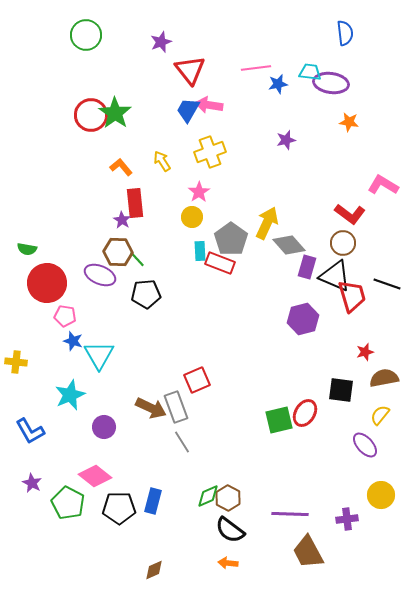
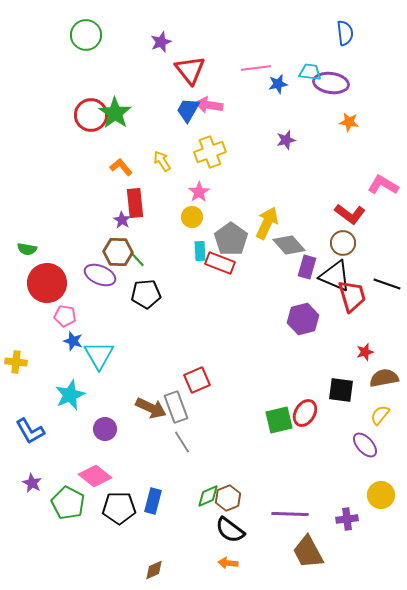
purple circle at (104, 427): moved 1 px right, 2 px down
brown hexagon at (228, 498): rotated 10 degrees clockwise
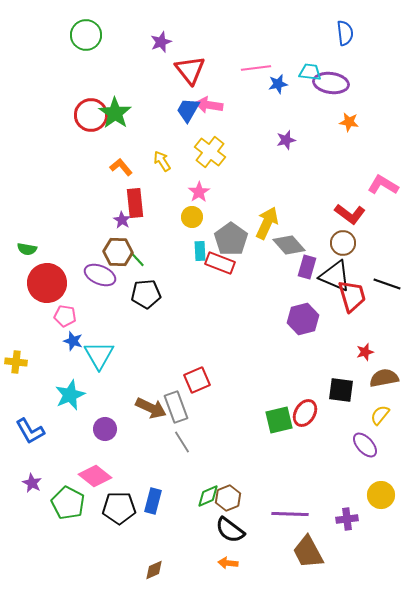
yellow cross at (210, 152): rotated 32 degrees counterclockwise
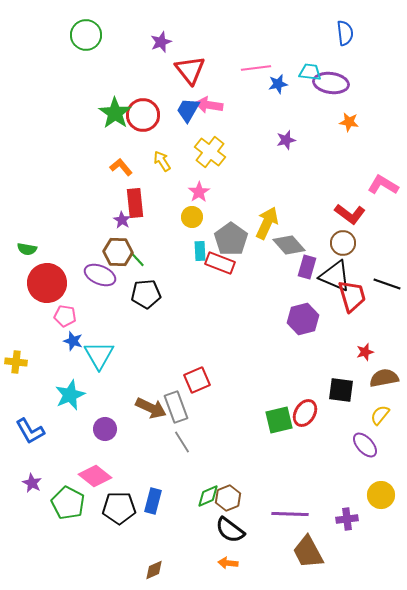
red circle at (91, 115): moved 52 px right
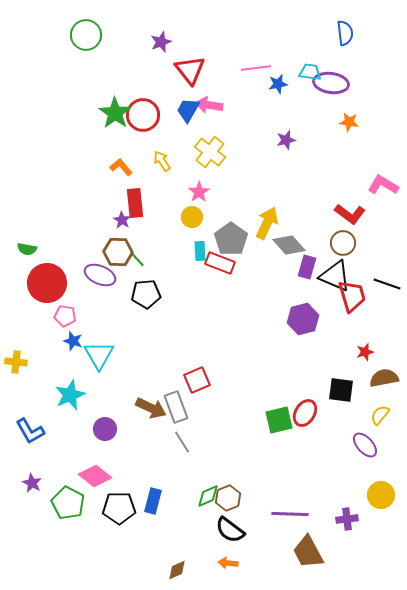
brown diamond at (154, 570): moved 23 px right
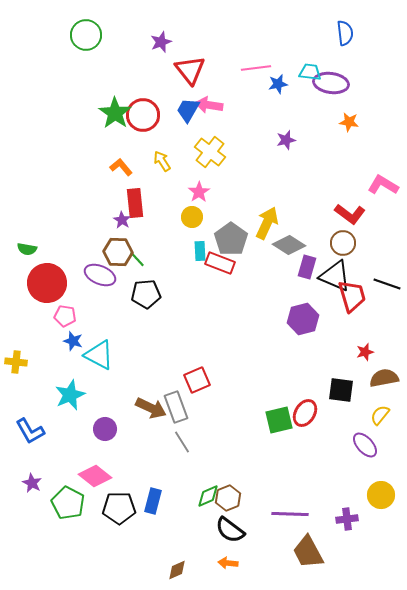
gray diamond at (289, 245): rotated 16 degrees counterclockwise
cyan triangle at (99, 355): rotated 32 degrees counterclockwise
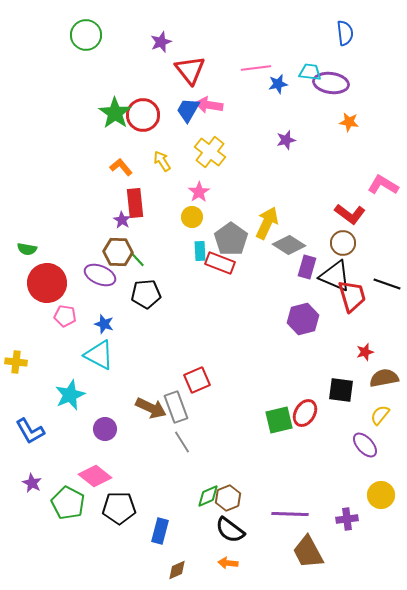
blue star at (73, 341): moved 31 px right, 17 px up
blue rectangle at (153, 501): moved 7 px right, 30 px down
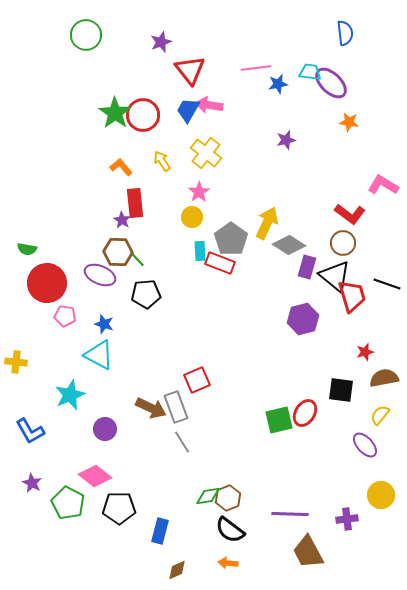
purple ellipse at (331, 83): rotated 36 degrees clockwise
yellow cross at (210, 152): moved 4 px left, 1 px down
black triangle at (335, 276): rotated 16 degrees clockwise
green diamond at (208, 496): rotated 15 degrees clockwise
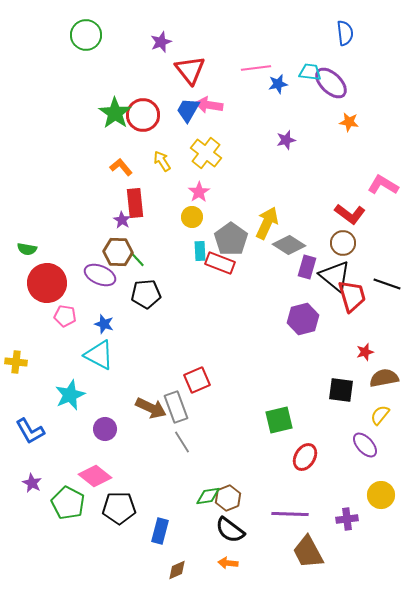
red ellipse at (305, 413): moved 44 px down
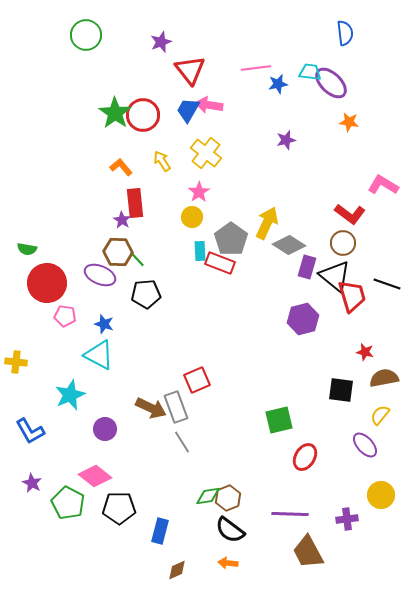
red star at (365, 352): rotated 30 degrees clockwise
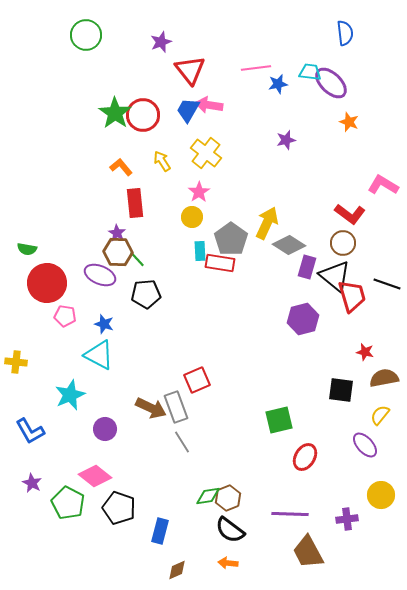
orange star at (349, 122): rotated 12 degrees clockwise
purple star at (122, 220): moved 5 px left, 13 px down
red rectangle at (220, 263): rotated 12 degrees counterclockwise
black pentagon at (119, 508): rotated 20 degrees clockwise
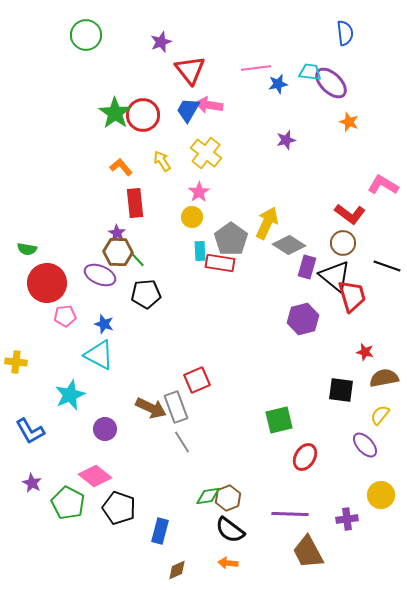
black line at (387, 284): moved 18 px up
pink pentagon at (65, 316): rotated 15 degrees counterclockwise
